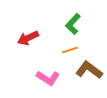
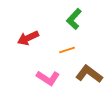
green L-shape: moved 1 px right, 5 px up
orange line: moved 3 px left
brown L-shape: moved 4 px down
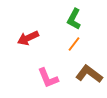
green L-shape: rotated 15 degrees counterclockwise
orange line: moved 7 px right, 6 px up; rotated 35 degrees counterclockwise
pink L-shape: rotated 35 degrees clockwise
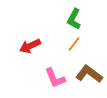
red arrow: moved 2 px right, 8 px down
pink L-shape: moved 7 px right
